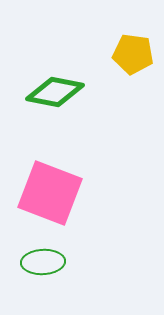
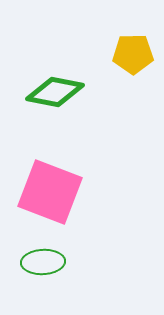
yellow pentagon: rotated 9 degrees counterclockwise
pink square: moved 1 px up
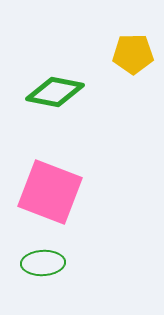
green ellipse: moved 1 px down
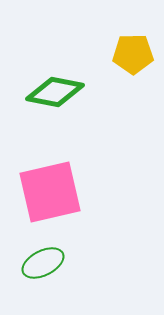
pink square: rotated 34 degrees counterclockwise
green ellipse: rotated 24 degrees counterclockwise
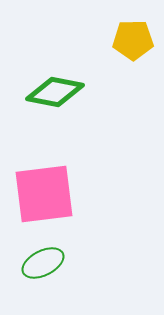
yellow pentagon: moved 14 px up
pink square: moved 6 px left, 2 px down; rotated 6 degrees clockwise
